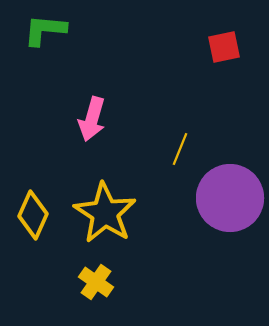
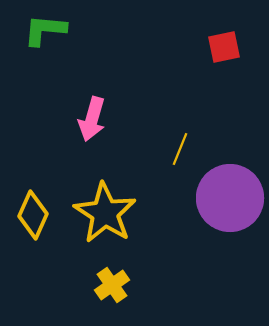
yellow cross: moved 16 px right, 3 px down; rotated 20 degrees clockwise
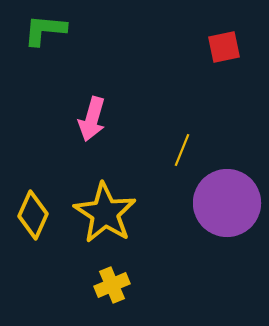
yellow line: moved 2 px right, 1 px down
purple circle: moved 3 px left, 5 px down
yellow cross: rotated 12 degrees clockwise
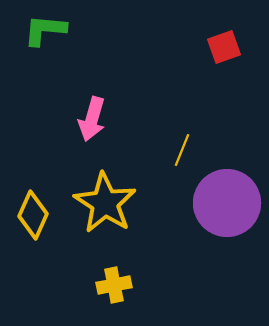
red square: rotated 8 degrees counterclockwise
yellow star: moved 10 px up
yellow cross: moved 2 px right; rotated 12 degrees clockwise
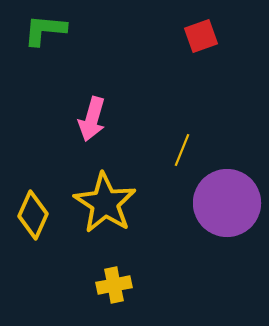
red square: moved 23 px left, 11 px up
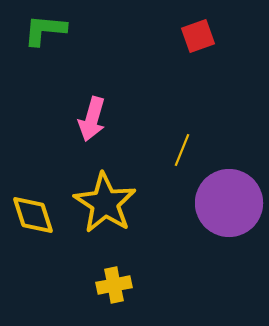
red square: moved 3 px left
purple circle: moved 2 px right
yellow diamond: rotated 42 degrees counterclockwise
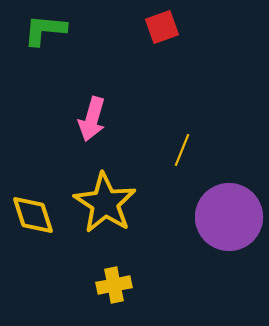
red square: moved 36 px left, 9 px up
purple circle: moved 14 px down
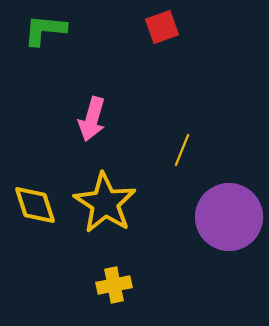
yellow diamond: moved 2 px right, 10 px up
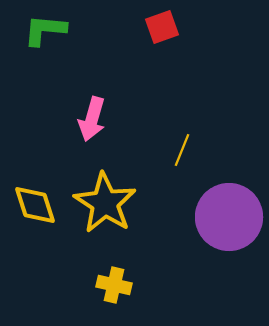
yellow cross: rotated 24 degrees clockwise
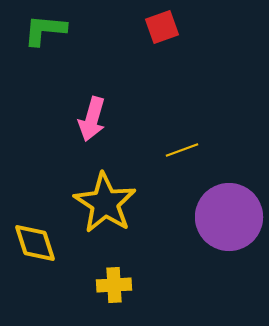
yellow line: rotated 48 degrees clockwise
yellow diamond: moved 38 px down
yellow cross: rotated 16 degrees counterclockwise
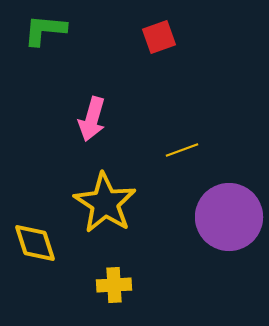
red square: moved 3 px left, 10 px down
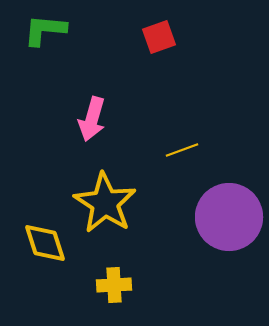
yellow diamond: moved 10 px right
